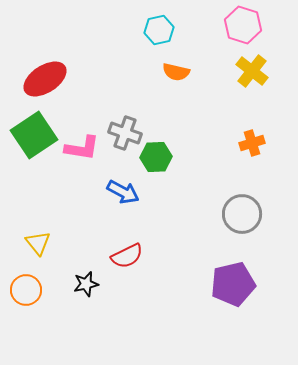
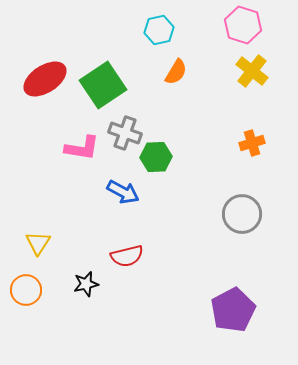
orange semicircle: rotated 72 degrees counterclockwise
green square: moved 69 px right, 50 px up
yellow triangle: rotated 12 degrees clockwise
red semicircle: rotated 12 degrees clockwise
purple pentagon: moved 26 px down; rotated 15 degrees counterclockwise
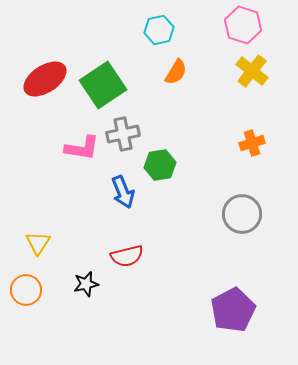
gray cross: moved 2 px left, 1 px down; rotated 32 degrees counterclockwise
green hexagon: moved 4 px right, 8 px down; rotated 8 degrees counterclockwise
blue arrow: rotated 40 degrees clockwise
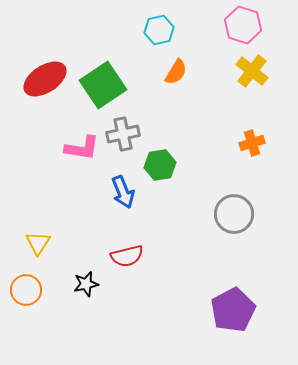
gray circle: moved 8 px left
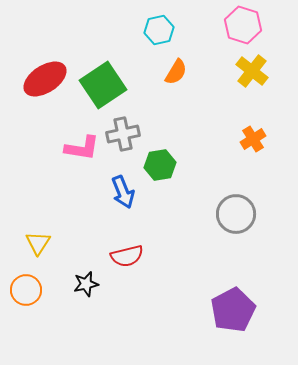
orange cross: moved 1 px right, 4 px up; rotated 15 degrees counterclockwise
gray circle: moved 2 px right
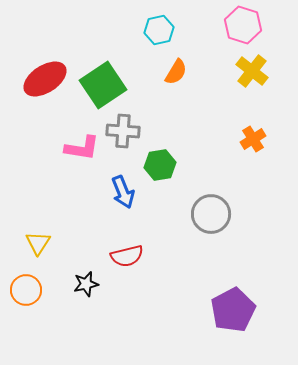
gray cross: moved 3 px up; rotated 16 degrees clockwise
gray circle: moved 25 px left
